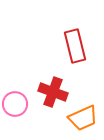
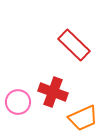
red rectangle: moved 1 px left, 1 px up; rotated 32 degrees counterclockwise
pink circle: moved 3 px right, 2 px up
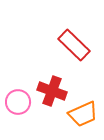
red cross: moved 1 px left, 1 px up
orange trapezoid: moved 4 px up
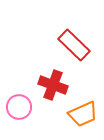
red cross: moved 1 px right, 6 px up
pink circle: moved 1 px right, 5 px down
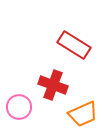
red rectangle: rotated 12 degrees counterclockwise
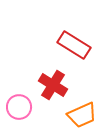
red cross: rotated 12 degrees clockwise
orange trapezoid: moved 1 px left, 1 px down
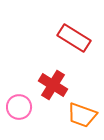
red rectangle: moved 7 px up
orange trapezoid: rotated 44 degrees clockwise
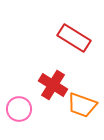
pink circle: moved 2 px down
orange trapezoid: moved 10 px up
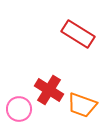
red rectangle: moved 4 px right, 4 px up
red cross: moved 4 px left, 5 px down
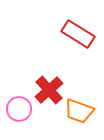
red cross: rotated 16 degrees clockwise
orange trapezoid: moved 3 px left, 6 px down
